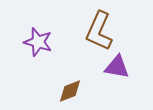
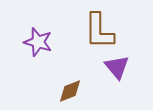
brown L-shape: rotated 24 degrees counterclockwise
purple triangle: rotated 40 degrees clockwise
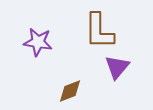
purple star: rotated 8 degrees counterclockwise
purple triangle: rotated 20 degrees clockwise
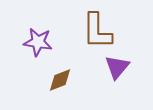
brown L-shape: moved 2 px left
brown diamond: moved 10 px left, 11 px up
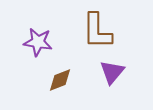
purple triangle: moved 5 px left, 5 px down
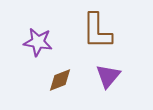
purple triangle: moved 4 px left, 4 px down
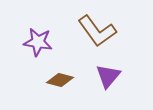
brown L-shape: rotated 36 degrees counterclockwise
brown diamond: rotated 36 degrees clockwise
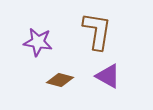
brown L-shape: rotated 135 degrees counterclockwise
purple triangle: rotated 40 degrees counterclockwise
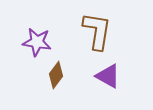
purple star: moved 1 px left
brown diamond: moved 4 px left, 5 px up; rotated 68 degrees counterclockwise
